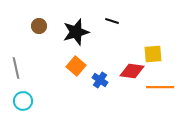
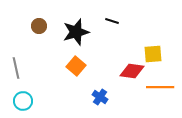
blue cross: moved 17 px down
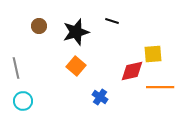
red diamond: rotated 20 degrees counterclockwise
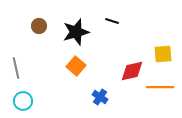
yellow square: moved 10 px right
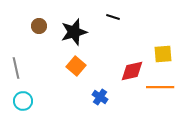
black line: moved 1 px right, 4 px up
black star: moved 2 px left
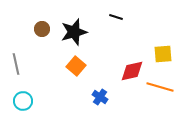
black line: moved 3 px right
brown circle: moved 3 px right, 3 px down
gray line: moved 4 px up
orange line: rotated 16 degrees clockwise
